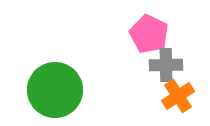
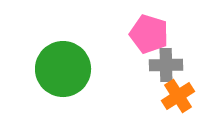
pink pentagon: rotated 9 degrees counterclockwise
green circle: moved 8 px right, 21 px up
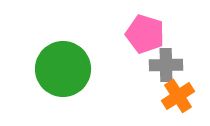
pink pentagon: moved 4 px left
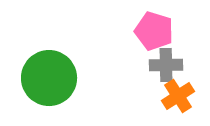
pink pentagon: moved 9 px right, 3 px up
green circle: moved 14 px left, 9 px down
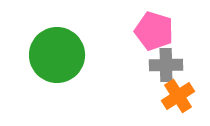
green circle: moved 8 px right, 23 px up
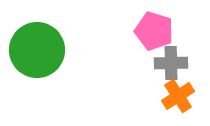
green circle: moved 20 px left, 5 px up
gray cross: moved 5 px right, 2 px up
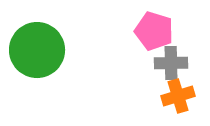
orange cross: rotated 16 degrees clockwise
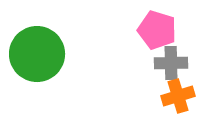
pink pentagon: moved 3 px right, 1 px up
green circle: moved 4 px down
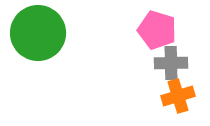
green circle: moved 1 px right, 21 px up
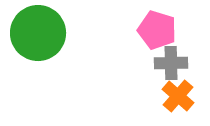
orange cross: rotated 32 degrees counterclockwise
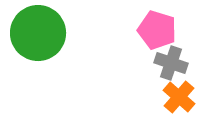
gray cross: rotated 20 degrees clockwise
orange cross: moved 1 px right, 1 px down
